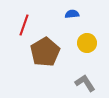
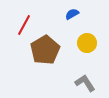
blue semicircle: rotated 24 degrees counterclockwise
red line: rotated 10 degrees clockwise
brown pentagon: moved 2 px up
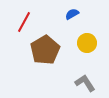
red line: moved 3 px up
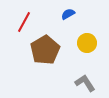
blue semicircle: moved 4 px left
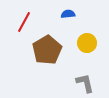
blue semicircle: rotated 24 degrees clockwise
brown pentagon: moved 2 px right
gray L-shape: rotated 20 degrees clockwise
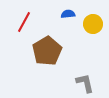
yellow circle: moved 6 px right, 19 px up
brown pentagon: moved 1 px down
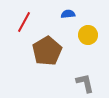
yellow circle: moved 5 px left, 11 px down
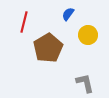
blue semicircle: rotated 48 degrees counterclockwise
red line: rotated 15 degrees counterclockwise
brown pentagon: moved 1 px right, 3 px up
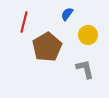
blue semicircle: moved 1 px left
brown pentagon: moved 1 px left, 1 px up
gray L-shape: moved 14 px up
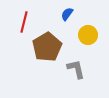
gray L-shape: moved 9 px left
